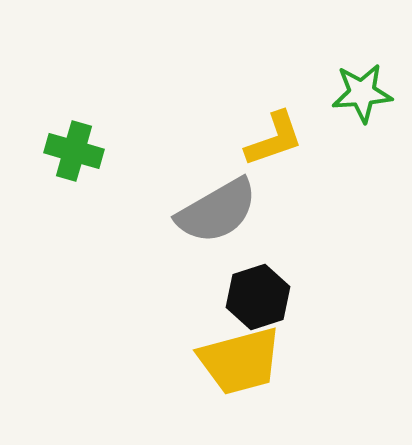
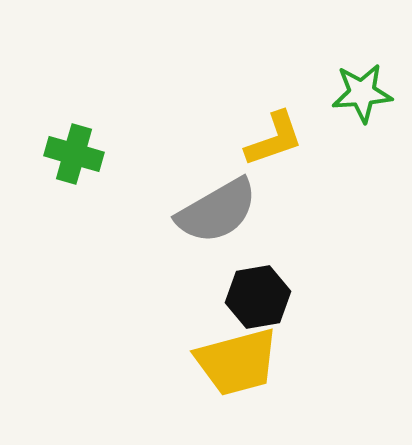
green cross: moved 3 px down
black hexagon: rotated 8 degrees clockwise
yellow trapezoid: moved 3 px left, 1 px down
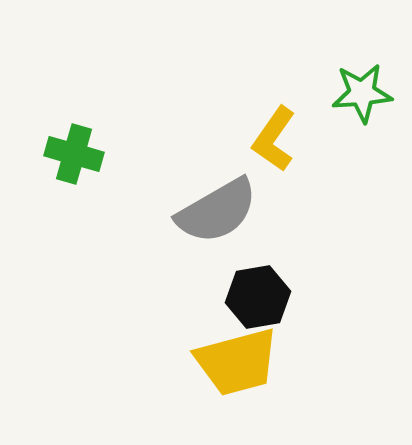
yellow L-shape: rotated 144 degrees clockwise
